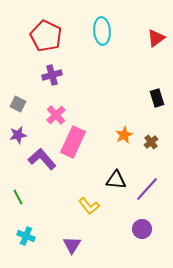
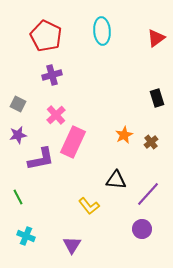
purple L-shape: moved 1 px left; rotated 120 degrees clockwise
purple line: moved 1 px right, 5 px down
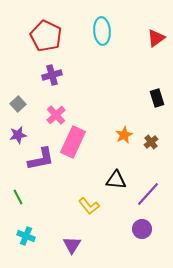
gray square: rotated 21 degrees clockwise
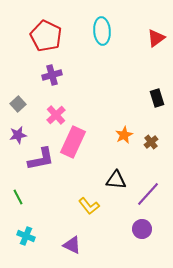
purple triangle: rotated 36 degrees counterclockwise
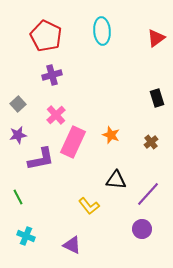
orange star: moved 13 px left; rotated 24 degrees counterclockwise
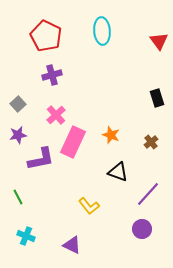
red triangle: moved 3 px right, 3 px down; rotated 30 degrees counterclockwise
black triangle: moved 2 px right, 8 px up; rotated 15 degrees clockwise
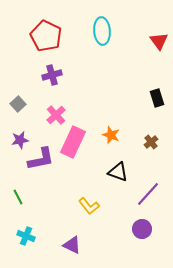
purple star: moved 2 px right, 5 px down
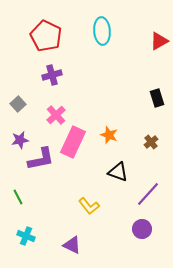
red triangle: rotated 36 degrees clockwise
orange star: moved 2 px left
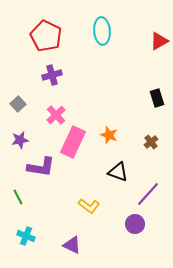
purple L-shape: moved 8 px down; rotated 20 degrees clockwise
yellow L-shape: rotated 15 degrees counterclockwise
purple circle: moved 7 px left, 5 px up
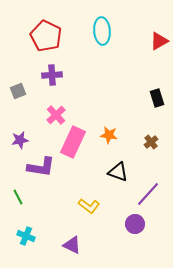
purple cross: rotated 12 degrees clockwise
gray square: moved 13 px up; rotated 21 degrees clockwise
orange star: rotated 12 degrees counterclockwise
